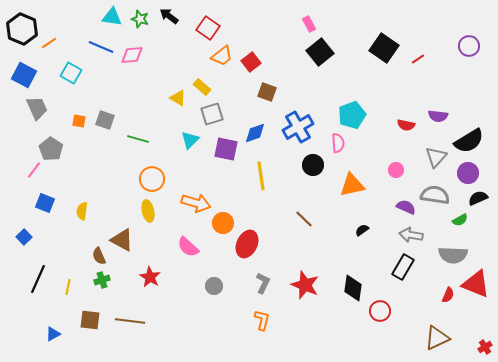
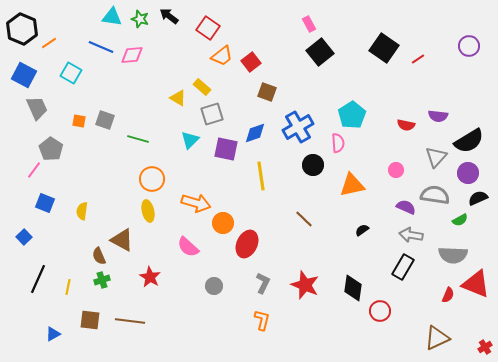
cyan pentagon at (352, 115): rotated 12 degrees counterclockwise
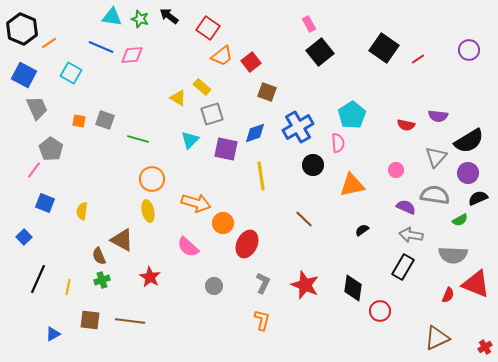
purple circle at (469, 46): moved 4 px down
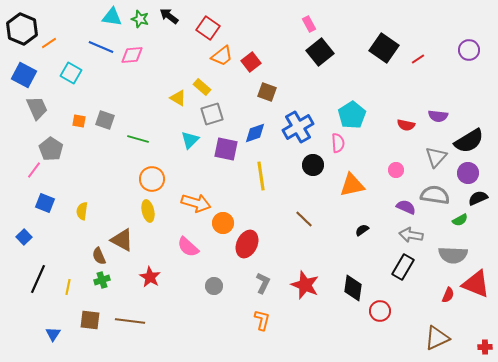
blue triangle at (53, 334): rotated 28 degrees counterclockwise
red cross at (485, 347): rotated 32 degrees clockwise
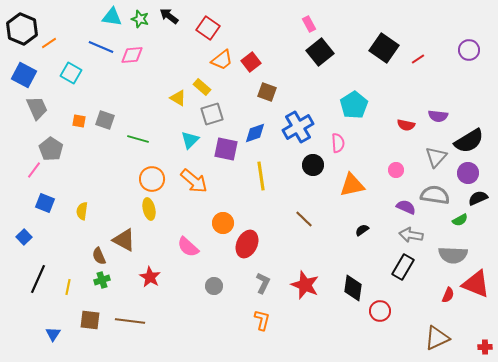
orange trapezoid at (222, 56): moved 4 px down
cyan pentagon at (352, 115): moved 2 px right, 10 px up
orange arrow at (196, 203): moved 2 px left, 22 px up; rotated 24 degrees clockwise
yellow ellipse at (148, 211): moved 1 px right, 2 px up
brown triangle at (122, 240): moved 2 px right
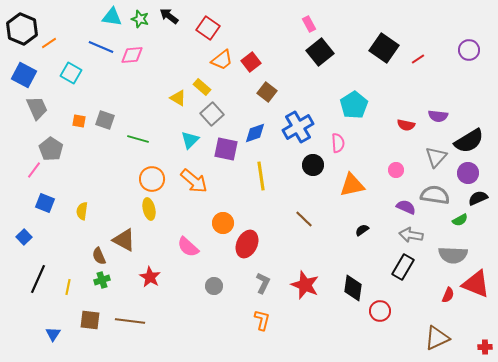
brown square at (267, 92): rotated 18 degrees clockwise
gray square at (212, 114): rotated 25 degrees counterclockwise
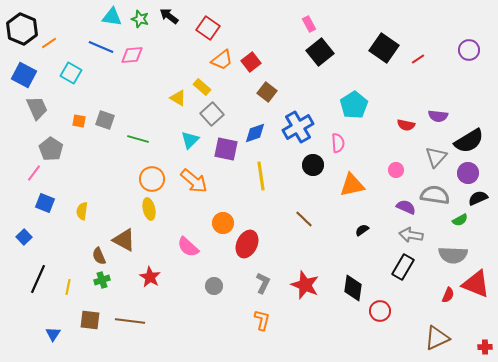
pink line at (34, 170): moved 3 px down
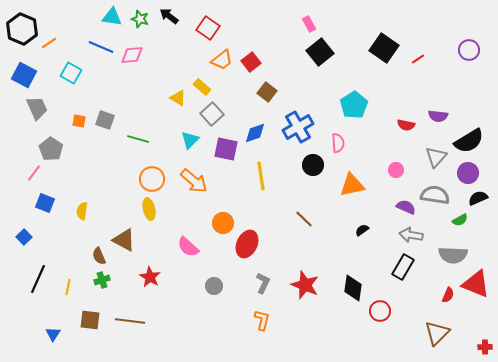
brown triangle at (437, 338): moved 5 px up; rotated 20 degrees counterclockwise
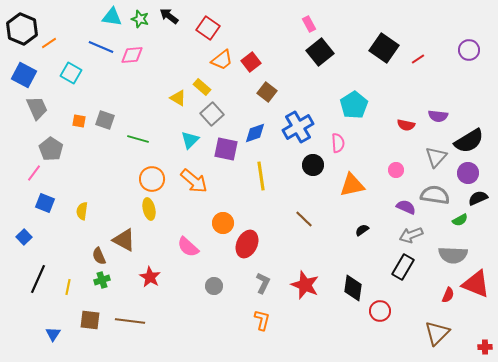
gray arrow at (411, 235): rotated 30 degrees counterclockwise
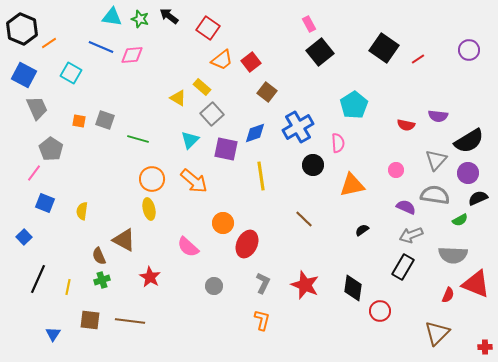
gray triangle at (436, 157): moved 3 px down
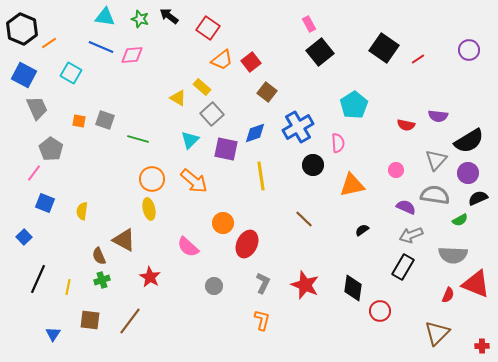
cyan triangle at (112, 17): moved 7 px left
brown line at (130, 321): rotated 60 degrees counterclockwise
red cross at (485, 347): moved 3 px left, 1 px up
